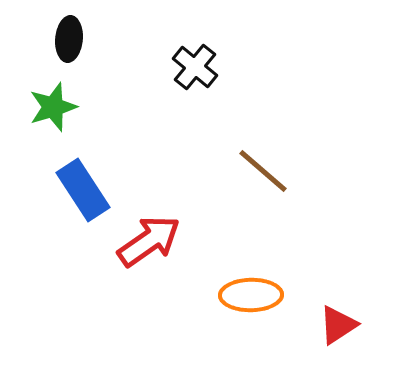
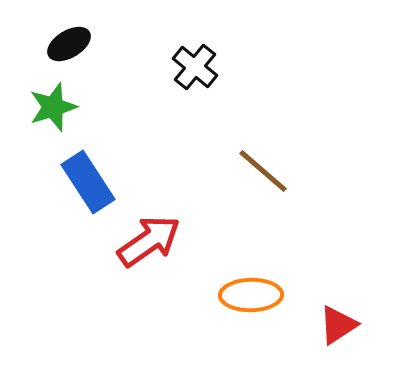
black ellipse: moved 5 px down; rotated 54 degrees clockwise
blue rectangle: moved 5 px right, 8 px up
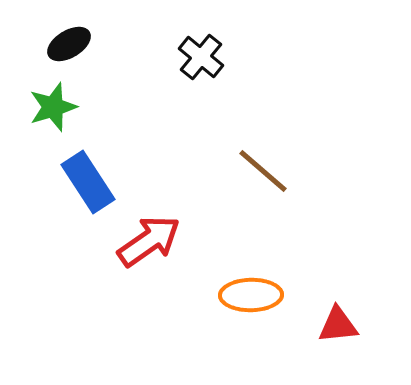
black cross: moved 6 px right, 10 px up
red triangle: rotated 27 degrees clockwise
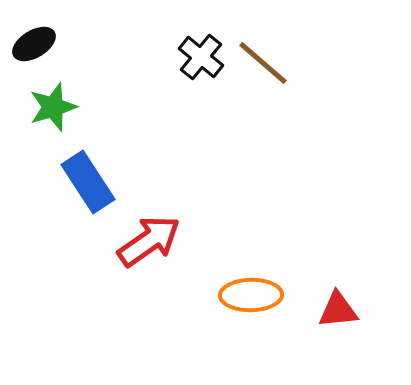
black ellipse: moved 35 px left
brown line: moved 108 px up
red triangle: moved 15 px up
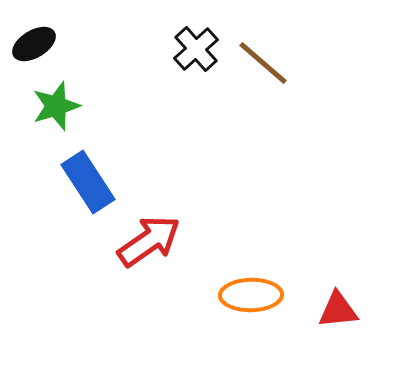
black cross: moved 5 px left, 8 px up; rotated 9 degrees clockwise
green star: moved 3 px right, 1 px up
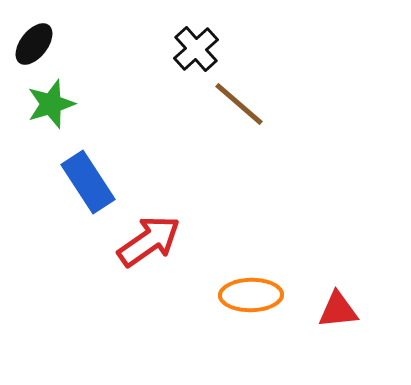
black ellipse: rotated 21 degrees counterclockwise
brown line: moved 24 px left, 41 px down
green star: moved 5 px left, 2 px up
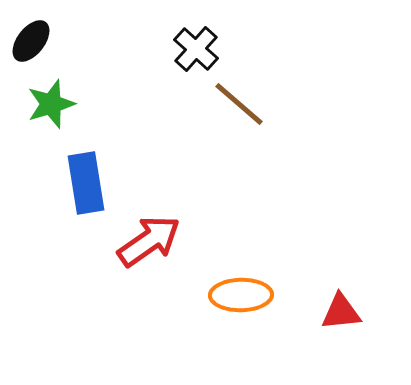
black ellipse: moved 3 px left, 3 px up
black cross: rotated 6 degrees counterclockwise
blue rectangle: moved 2 px left, 1 px down; rotated 24 degrees clockwise
orange ellipse: moved 10 px left
red triangle: moved 3 px right, 2 px down
